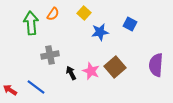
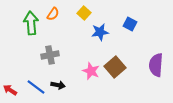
black arrow: moved 13 px left, 12 px down; rotated 128 degrees clockwise
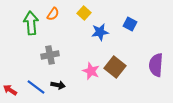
brown square: rotated 10 degrees counterclockwise
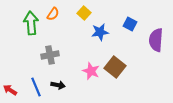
purple semicircle: moved 25 px up
blue line: rotated 30 degrees clockwise
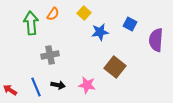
pink star: moved 4 px left, 14 px down; rotated 12 degrees counterclockwise
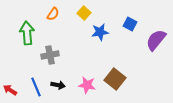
green arrow: moved 4 px left, 10 px down
purple semicircle: rotated 35 degrees clockwise
brown square: moved 12 px down
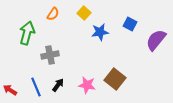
green arrow: rotated 20 degrees clockwise
black arrow: rotated 64 degrees counterclockwise
